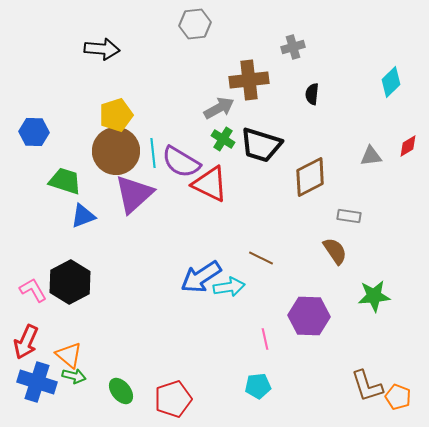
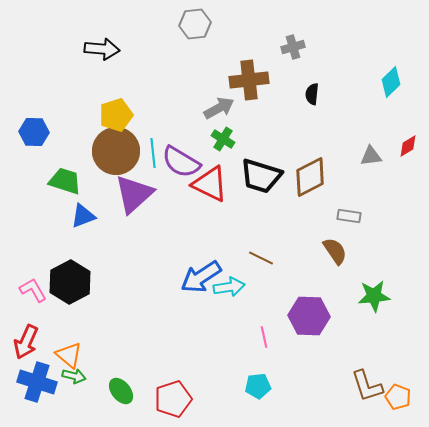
black trapezoid: moved 31 px down
pink line: moved 1 px left, 2 px up
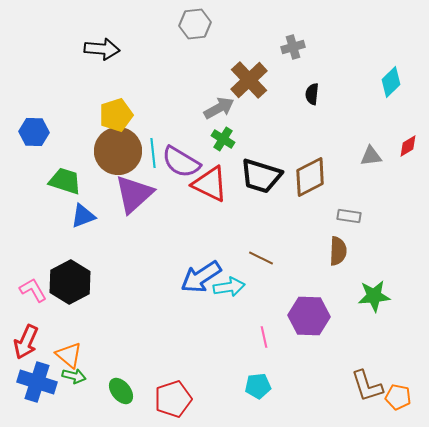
brown cross: rotated 36 degrees counterclockwise
brown circle: moved 2 px right
brown semicircle: moved 3 px right; rotated 36 degrees clockwise
orange pentagon: rotated 10 degrees counterclockwise
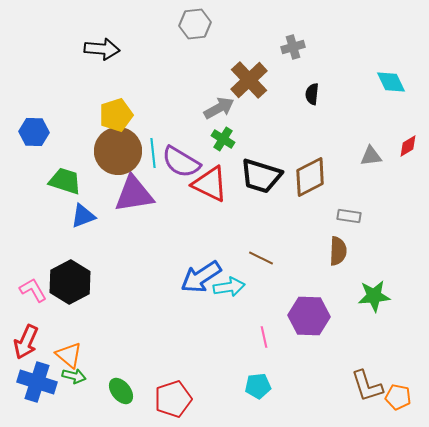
cyan diamond: rotated 72 degrees counterclockwise
purple triangle: rotated 33 degrees clockwise
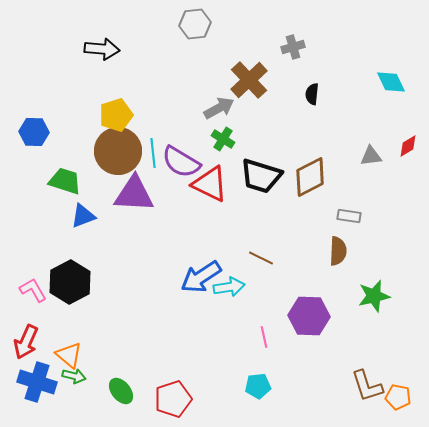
purple triangle: rotated 12 degrees clockwise
green star: rotated 8 degrees counterclockwise
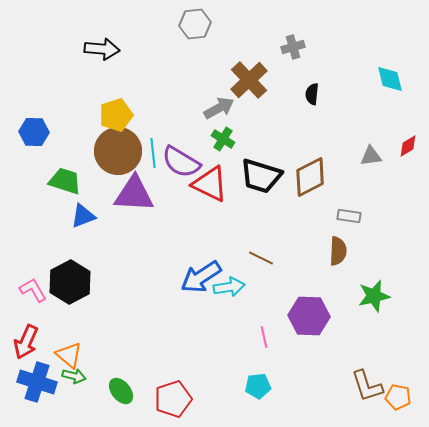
cyan diamond: moved 1 px left, 3 px up; rotated 12 degrees clockwise
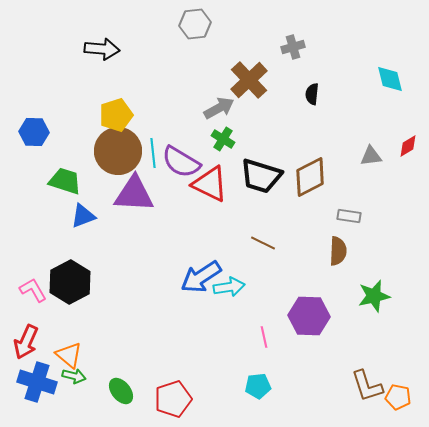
brown line: moved 2 px right, 15 px up
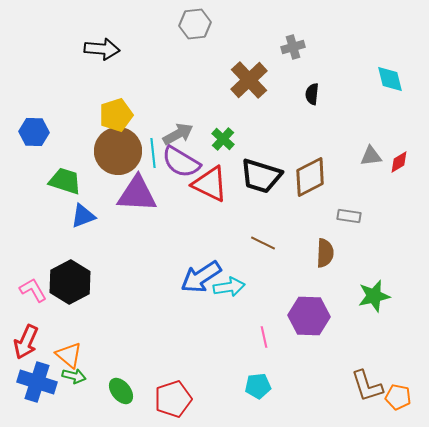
gray arrow: moved 41 px left, 26 px down
green cross: rotated 10 degrees clockwise
red diamond: moved 9 px left, 16 px down
purple triangle: moved 3 px right
brown semicircle: moved 13 px left, 2 px down
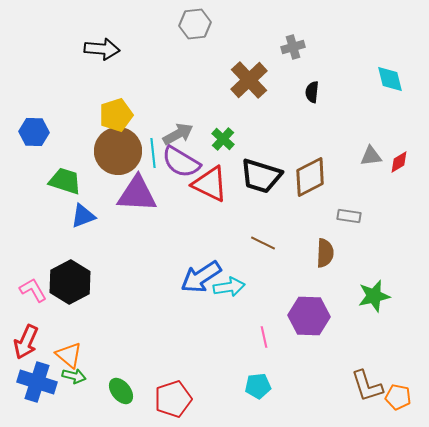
black semicircle: moved 2 px up
